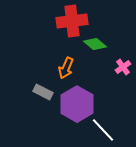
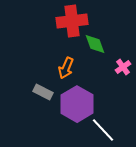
green diamond: rotated 30 degrees clockwise
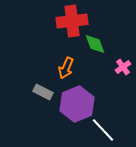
purple hexagon: rotated 8 degrees clockwise
